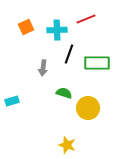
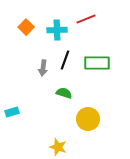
orange square: rotated 21 degrees counterclockwise
black line: moved 4 px left, 6 px down
cyan rectangle: moved 11 px down
yellow circle: moved 11 px down
yellow star: moved 9 px left, 2 px down
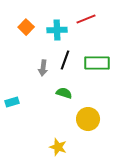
cyan rectangle: moved 10 px up
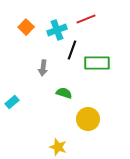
cyan cross: rotated 18 degrees counterclockwise
black line: moved 7 px right, 10 px up
cyan rectangle: rotated 24 degrees counterclockwise
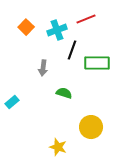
yellow circle: moved 3 px right, 8 px down
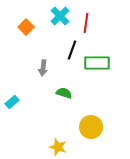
red line: moved 4 px down; rotated 60 degrees counterclockwise
cyan cross: moved 3 px right, 14 px up; rotated 24 degrees counterclockwise
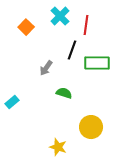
red line: moved 2 px down
gray arrow: moved 3 px right; rotated 28 degrees clockwise
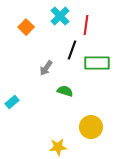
green semicircle: moved 1 px right, 2 px up
yellow star: rotated 24 degrees counterclockwise
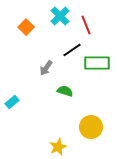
red line: rotated 30 degrees counterclockwise
black line: rotated 36 degrees clockwise
yellow star: rotated 18 degrees counterclockwise
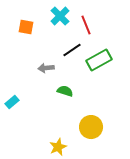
orange square: rotated 35 degrees counterclockwise
green rectangle: moved 2 px right, 3 px up; rotated 30 degrees counterclockwise
gray arrow: rotated 49 degrees clockwise
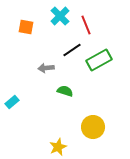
yellow circle: moved 2 px right
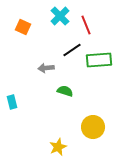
orange square: moved 3 px left; rotated 14 degrees clockwise
green rectangle: rotated 25 degrees clockwise
cyan rectangle: rotated 64 degrees counterclockwise
